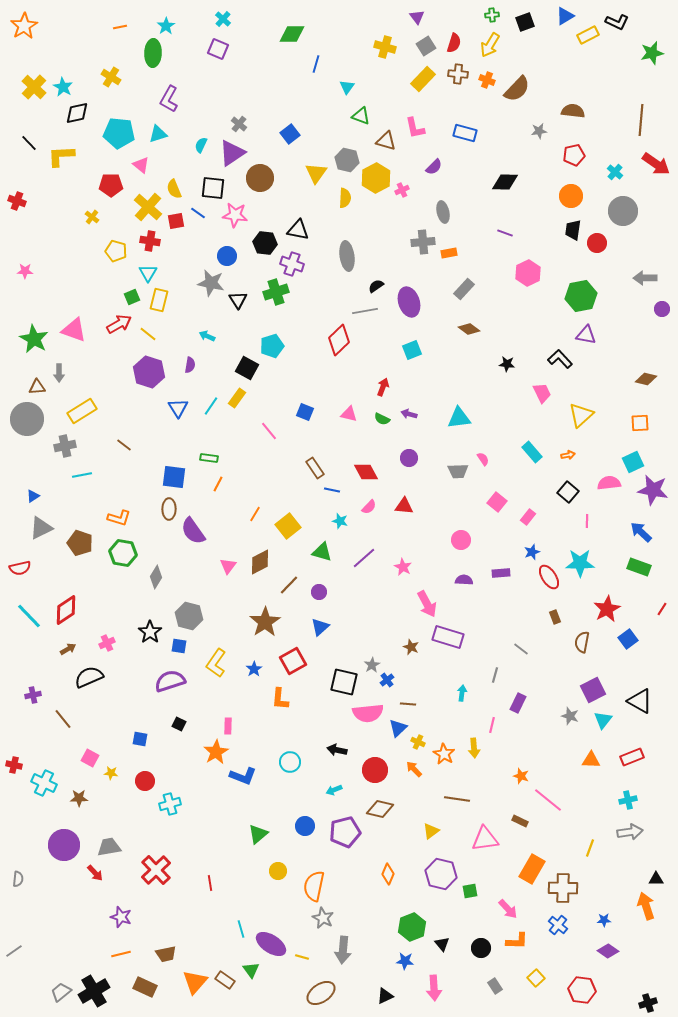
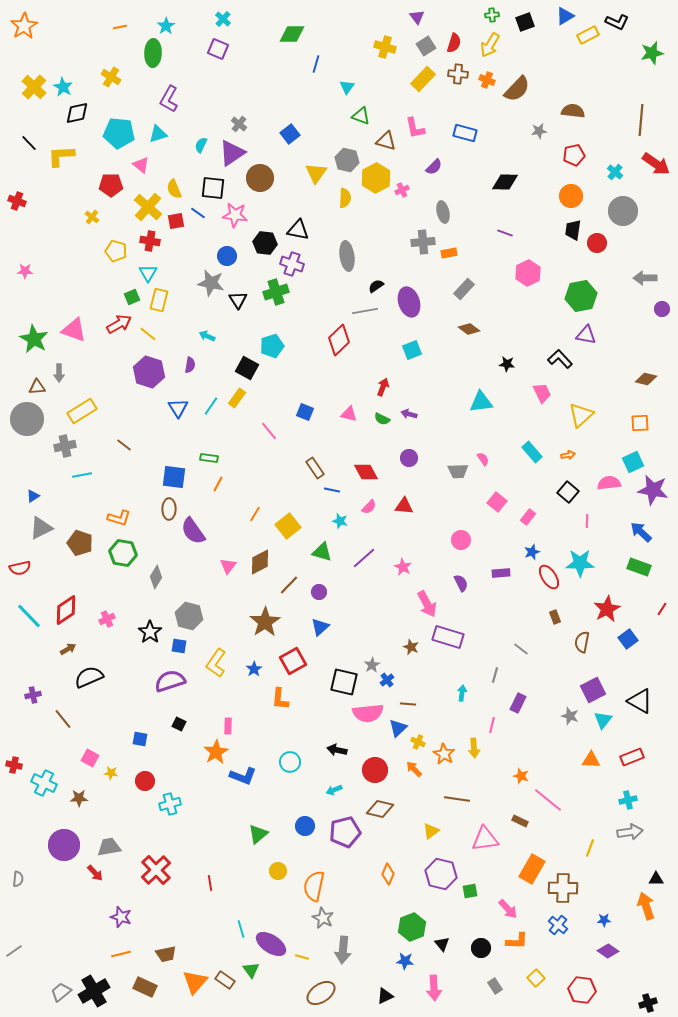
cyan triangle at (459, 418): moved 22 px right, 16 px up
purple semicircle at (464, 580): moved 3 px left, 3 px down; rotated 60 degrees clockwise
pink cross at (107, 643): moved 24 px up
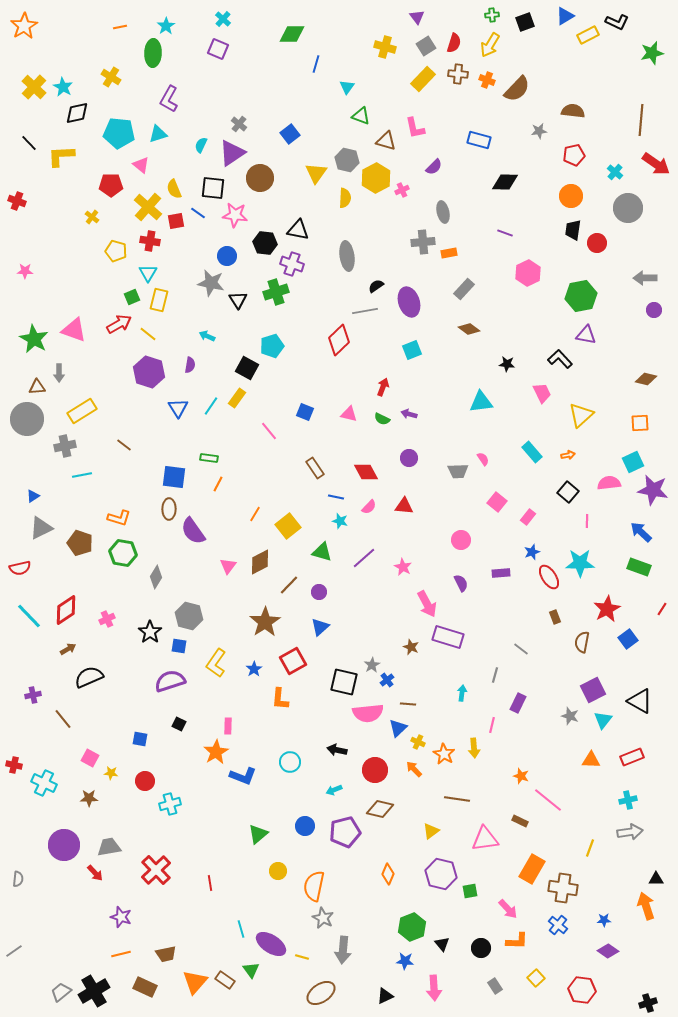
blue rectangle at (465, 133): moved 14 px right, 7 px down
gray circle at (623, 211): moved 5 px right, 3 px up
purple circle at (662, 309): moved 8 px left, 1 px down
blue line at (332, 490): moved 4 px right, 7 px down
brown star at (79, 798): moved 10 px right
brown cross at (563, 888): rotated 8 degrees clockwise
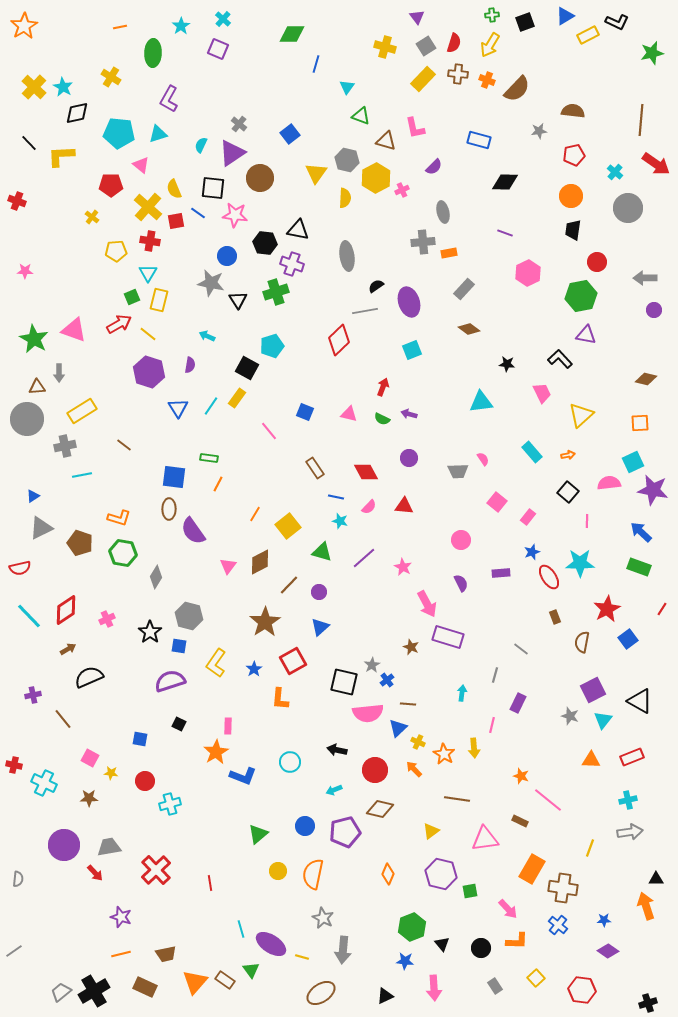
cyan star at (166, 26): moved 15 px right
red circle at (597, 243): moved 19 px down
yellow pentagon at (116, 251): rotated 20 degrees counterclockwise
orange semicircle at (314, 886): moved 1 px left, 12 px up
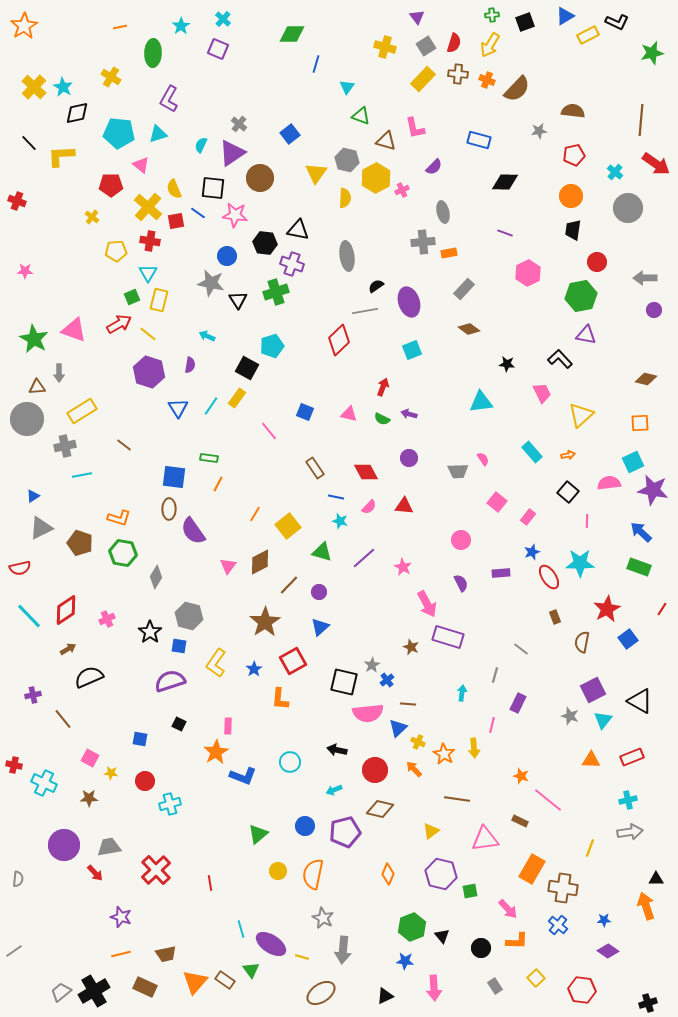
black triangle at (442, 944): moved 8 px up
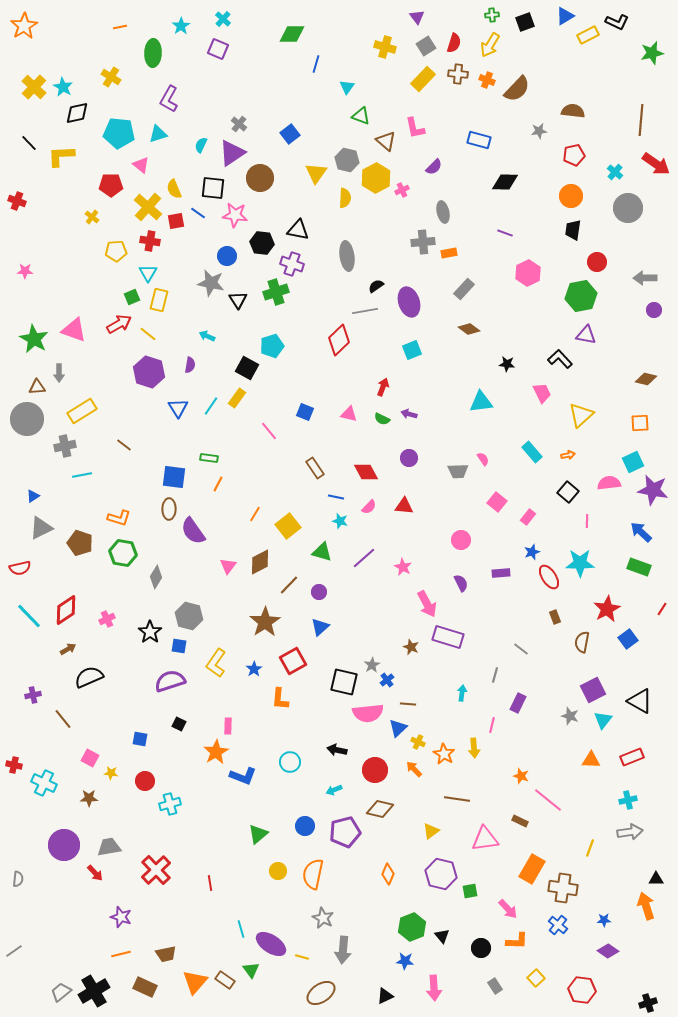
brown triangle at (386, 141): rotated 25 degrees clockwise
black hexagon at (265, 243): moved 3 px left
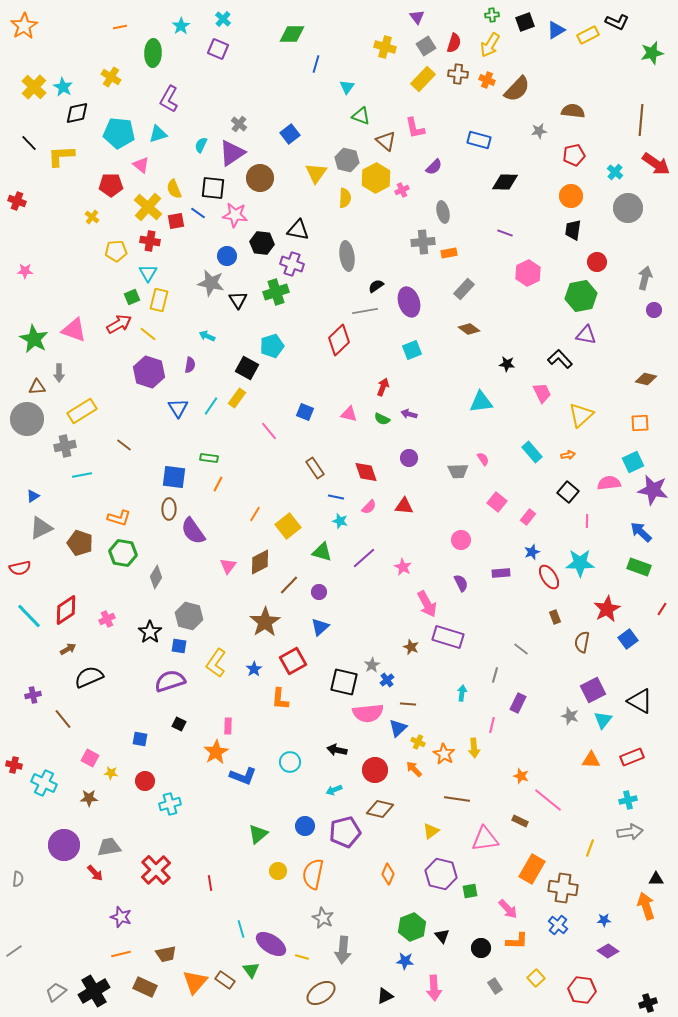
blue triangle at (565, 16): moved 9 px left, 14 px down
gray arrow at (645, 278): rotated 105 degrees clockwise
red diamond at (366, 472): rotated 10 degrees clockwise
gray trapezoid at (61, 992): moved 5 px left
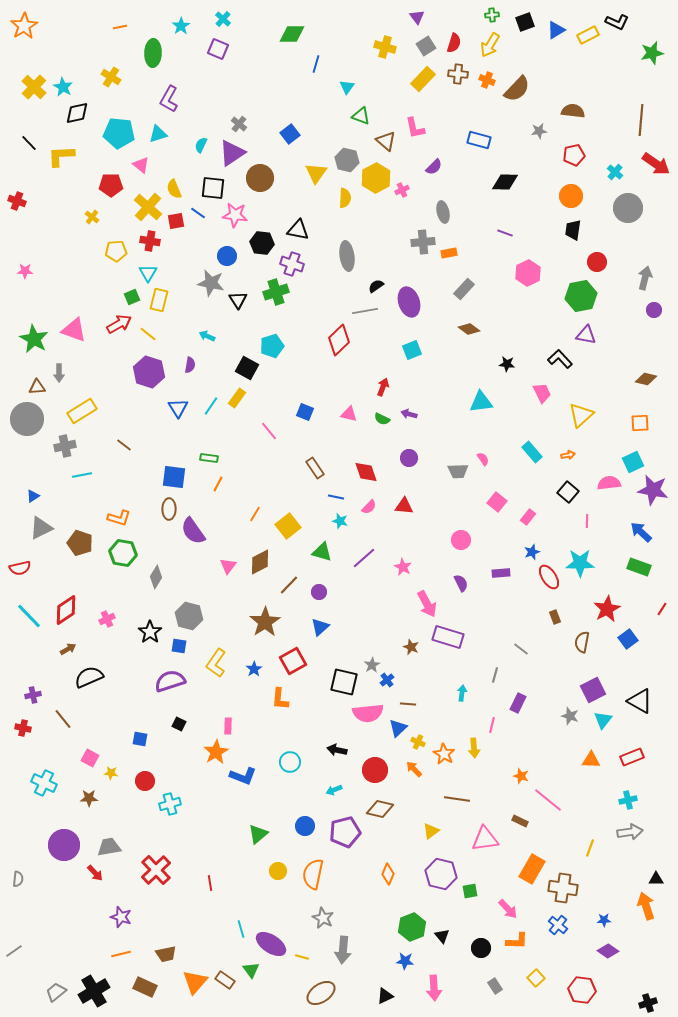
red cross at (14, 765): moved 9 px right, 37 px up
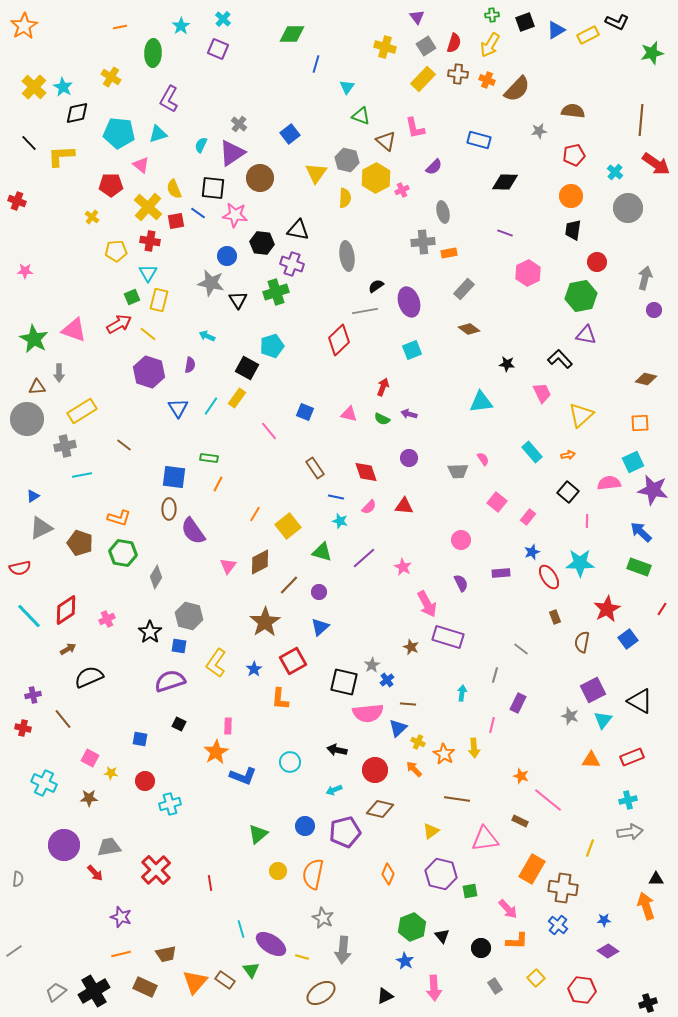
blue star at (405, 961): rotated 24 degrees clockwise
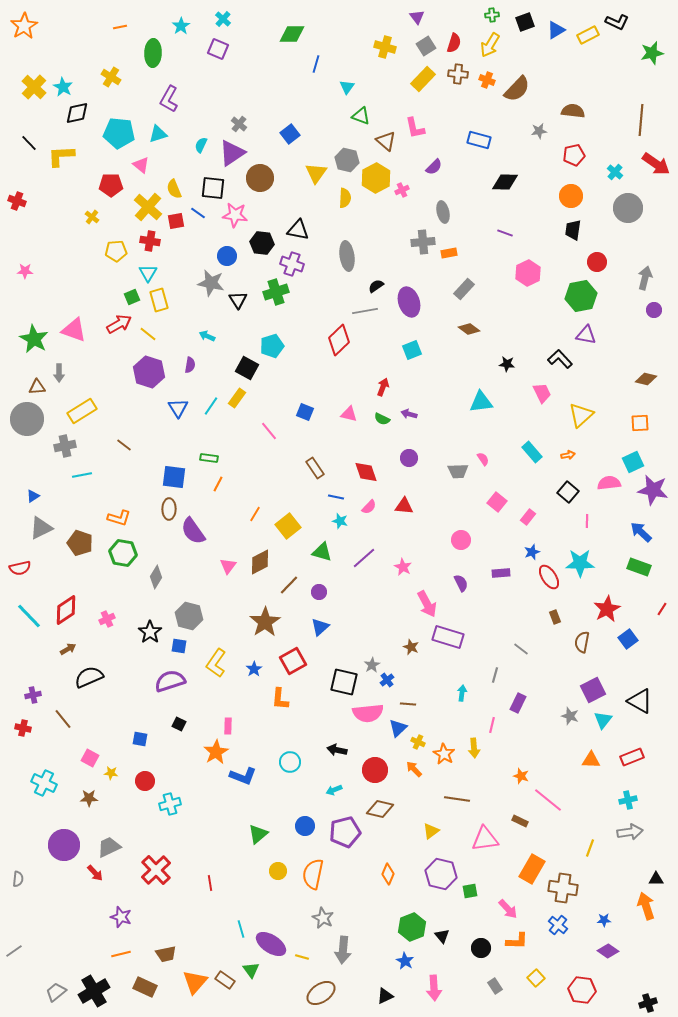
yellow rectangle at (159, 300): rotated 30 degrees counterclockwise
gray trapezoid at (109, 847): rotated 15 degrees counterclockwise
